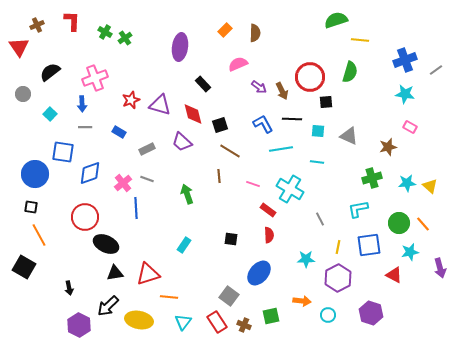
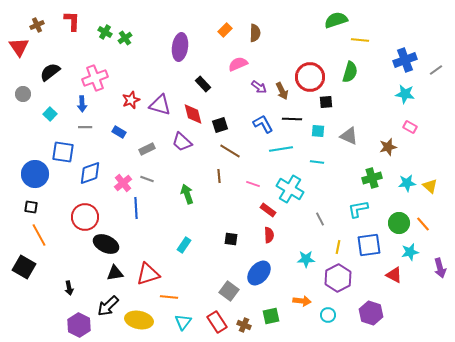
gray square at (229, 296): moved 5 px up
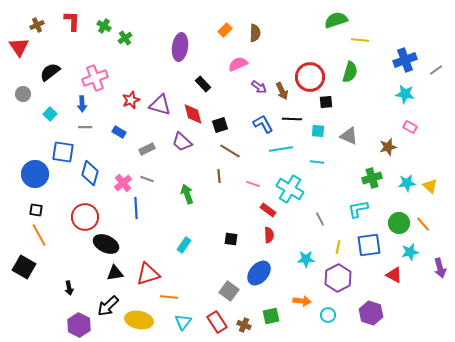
green cross at (105, 32): moved 1 px left, 6 px up
blue diamond at (90, 173): rotated 55 degrees counterclockwise
black square at (31, 207): moved 5 px right, 3 px down
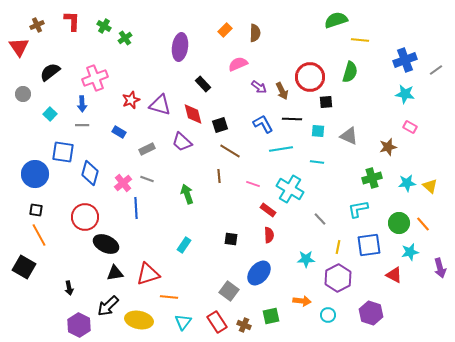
gray line at (85, 127): moved 3 px left, 2 px up
gray line at (320, 219): rotated 16 degrees counterclockwise
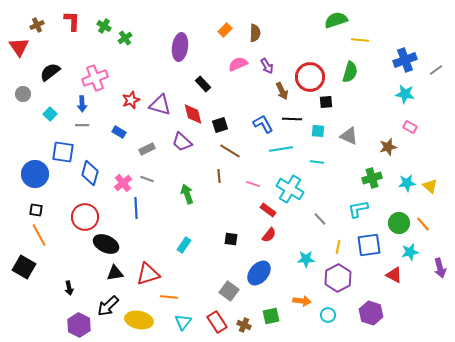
purple arrow at (259, 87): moved 8 px right, 21 px up; rotated 21 degrees clockwise
red semicircle at (269, 235): rotated 42 degrees clockwise
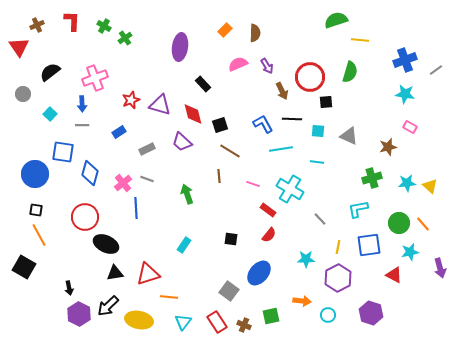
blue rectangle at (119, 132): rotated 64 degrees counterclockwise
purple hexagon at (79, 325): moved 11 px up
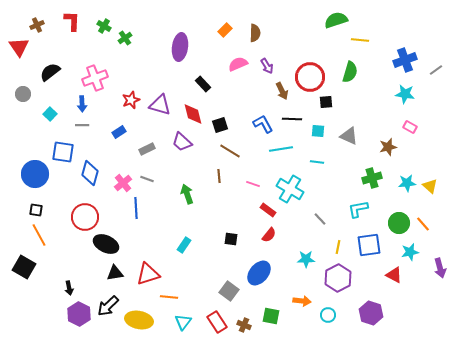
green square at (271, 316): rotated 24 degrees clockwise
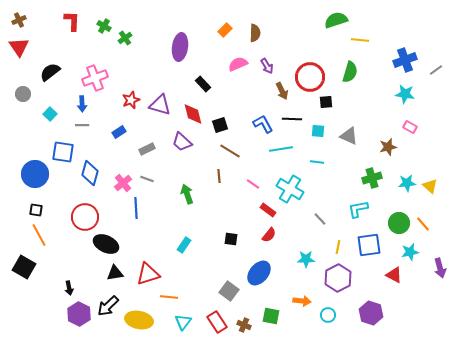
brown cross at (37, 25): moved 18 px left, 5 px up
pink line at (253, 184): rotated 16 degrees clockwise
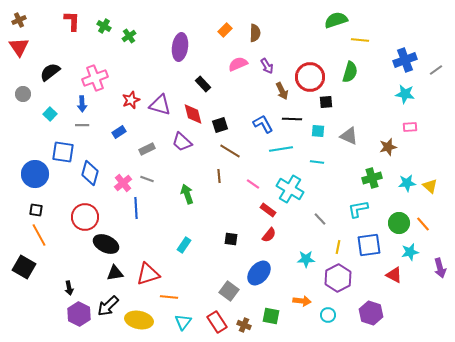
green cross at (125, 38): moved 4 px right, 2 px up
pink rectangle at (410, 127): rotated 32 degrees counterclockwise
